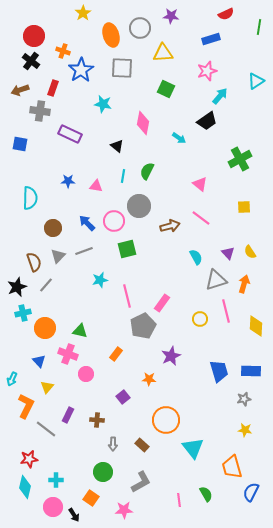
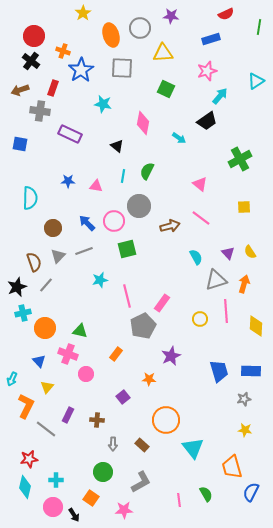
pink line at (226, 311): rotated 10 degrees clockwise
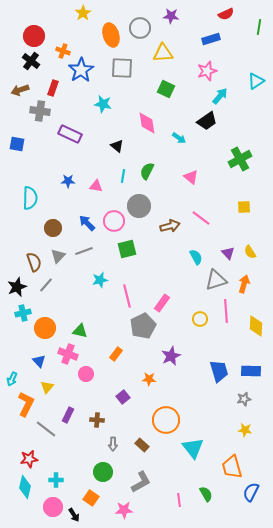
pink diamond at (143, 123): moved 4 px right; rotated 20 degrees counterclockwise
blue square at (20, 144): moved 3 px left
pink triangle at (200, 184): moved 9 px left, 7 px up
orange L-shape at (26, 406): moved 2 px up
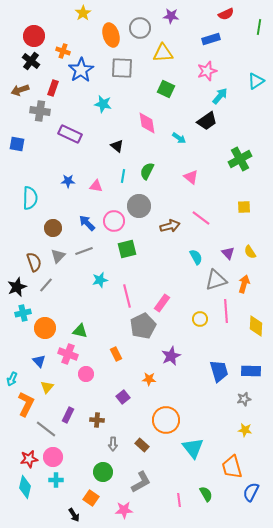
orange rectangle at (116, 354): rotated 64 degrees counterclockwise
pink circle at (53, 507): moved 50 px up
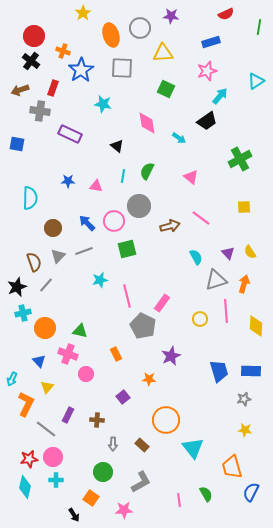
blue rectangle at (211, 39): moved 3 px down
gray pentagon at (143, 326): rotated 20 degrees counterclockwise
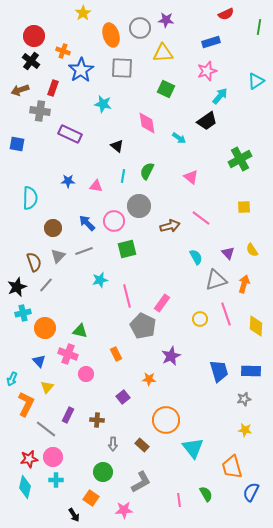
purple star at (171, 16): moved 5 px left, 4 px down
yellow semicircle at (250, 252): moved 2 px right, 2 px up
pink line at (226, 311): moved 3 px down; rotated 15 degrees counterclockwise
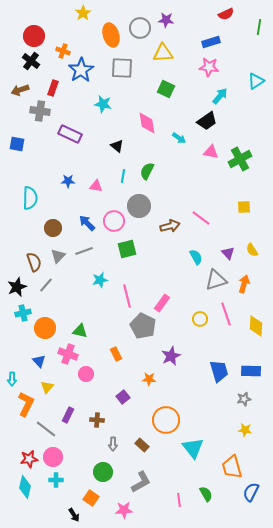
pink star at (207, 71): moved 2 px right, 4 px up; rotated 24 degrees clockwise
pink triangle at (191, 177): moved 20 px right, 25 px up; rotated 28 degrees counterclockwise
cyan arrow at (12, 379): rotated 24 degrees counterclockwise
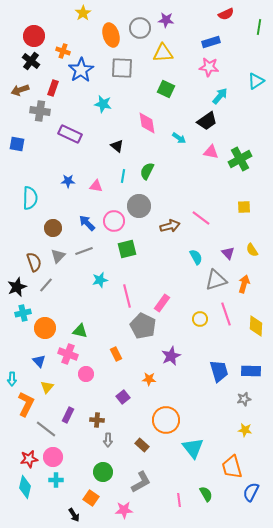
gray arrow at (113, 444): moved 5 px left, 4 px up
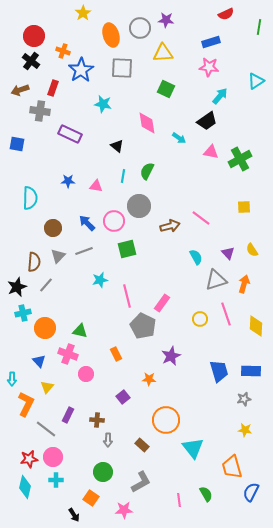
brown semicircle at (34, 262): rotated 24 degrees clockwise
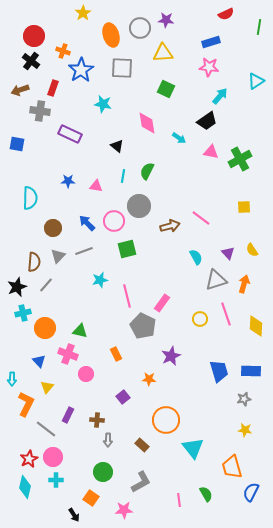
red star at (29, 459): rotated 18 degrees counterclockwise
